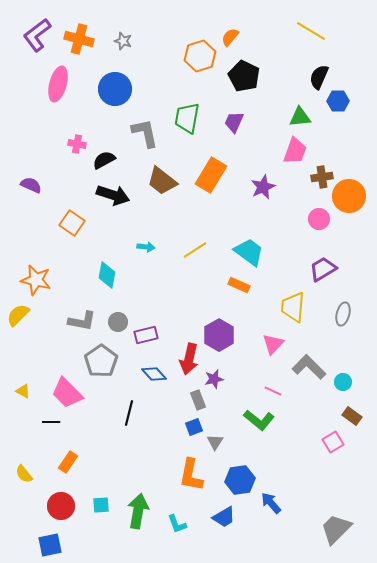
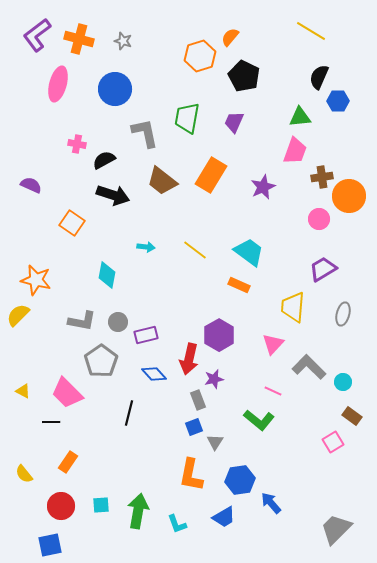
yellow line at (195, 250): rotated 70 degrees clockwise
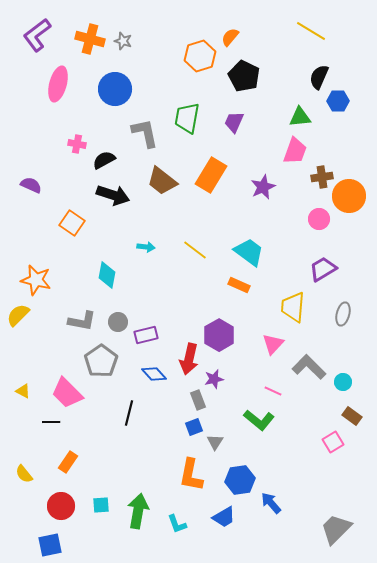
orange cross at (79, 39): moved 11 px right
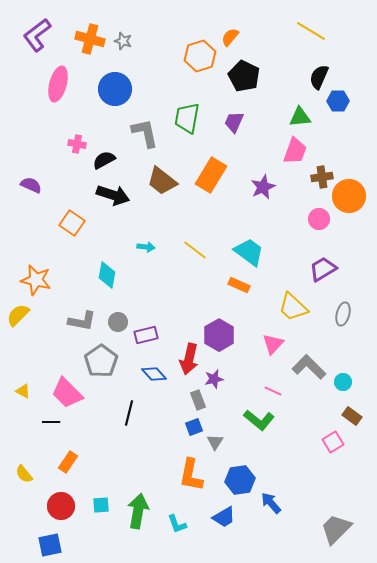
yellow trapezoid at (293, 307): rotated 52 degrees counterclockwise
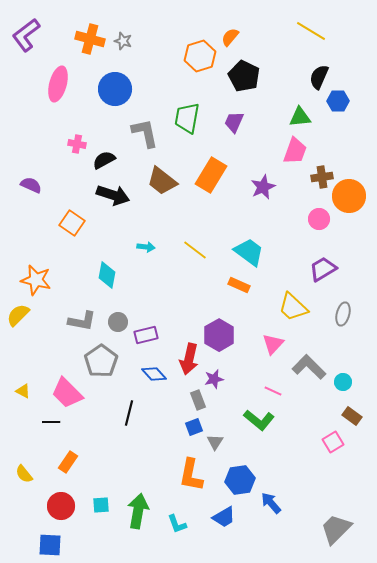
purple L-shape at (37, 35): moved 11 px left
blue square at (50, 545): rotated 15 degrees clockwise
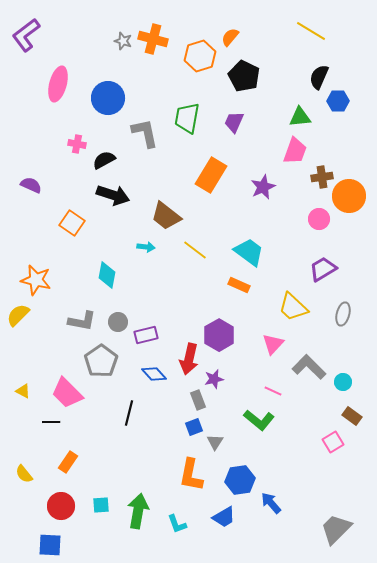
orange cross at (90, 39): moved 63 px right
blue circle at (115, 89): moved 7 px left, 9 px down
brown trapezoid at (162, 181): moved 4 px right, 35 px down
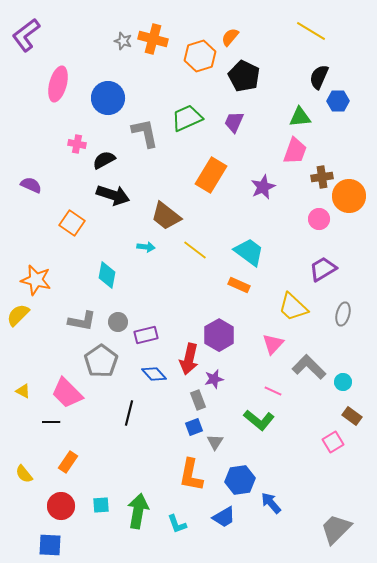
green trapezoid at (187, 118): rotated 56 degrees clockwise
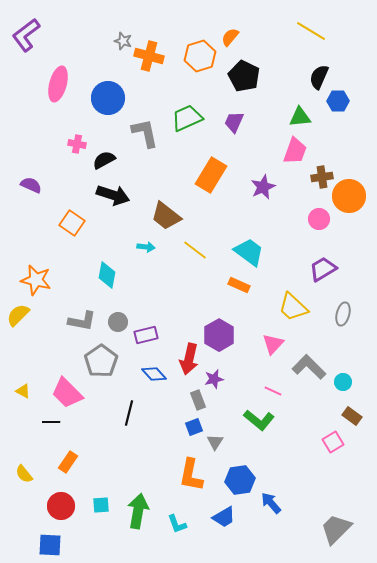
orange cross at (153, 39): moved 4 px left, 17 px down
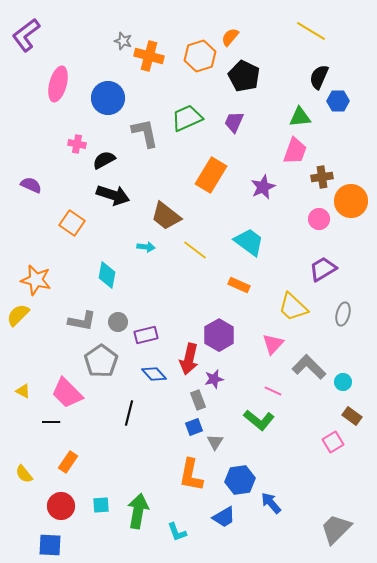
orange circle at (349, 196): moved 2 px right, 5 px down
cyan trapezoid at (249, 252): moved 10 px up
cyan L-shape at (177, 524): moved 8 px down
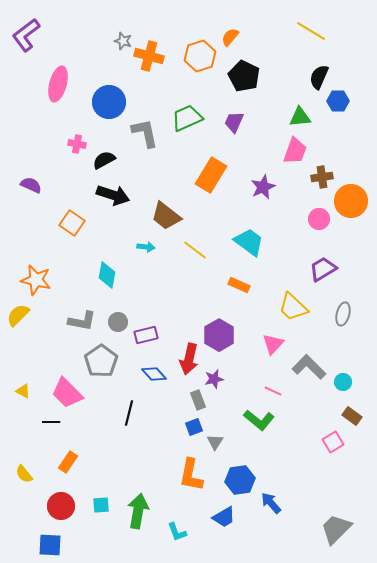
blue circle at (108, 98): moved 1 px right, 4 px down
